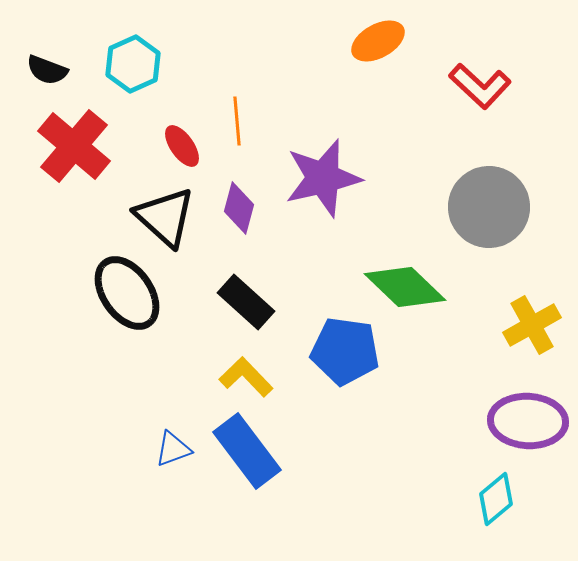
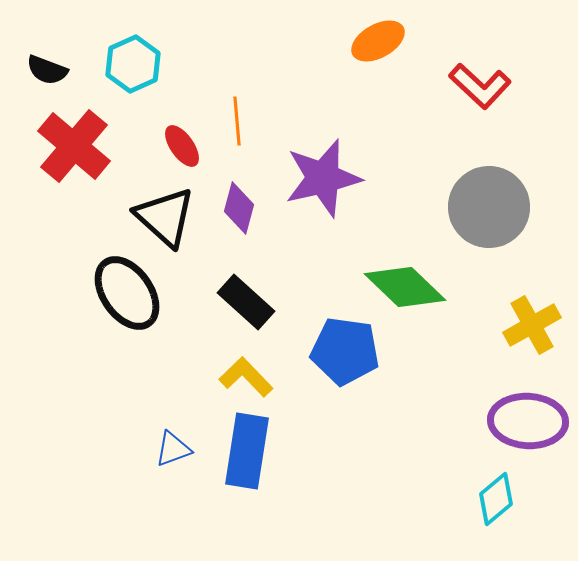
blue rectangle: rotated 46 degrees clockwise
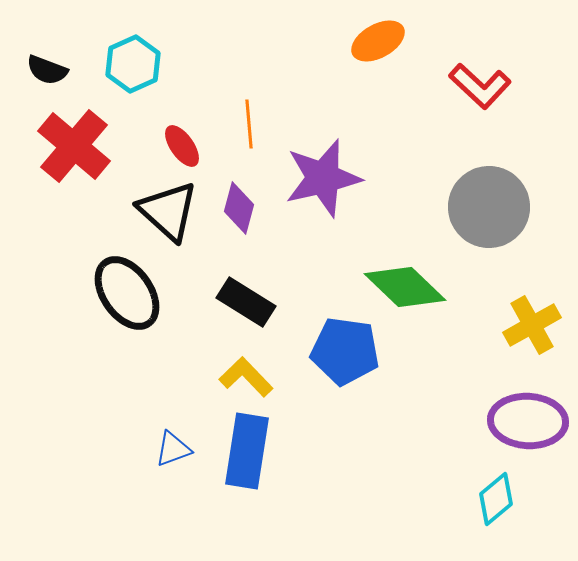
orange line: moved 12 px right, 3 px down
black triangle: moved 3 px right, 6 px up
black rectangle: rotated 10 degrees counterclockwise
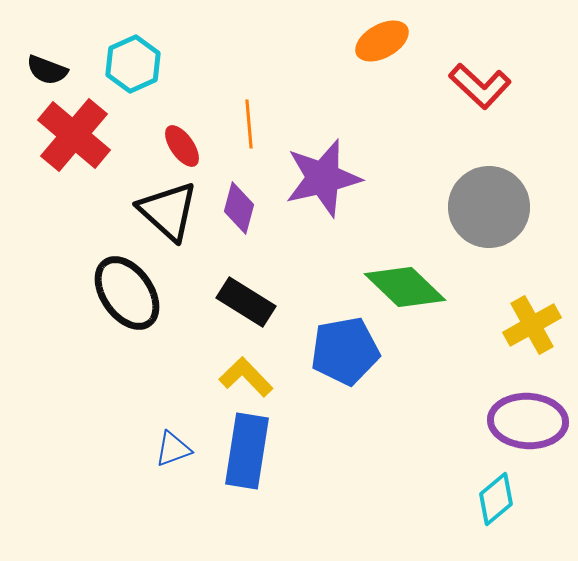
orange ellipse: moved 4 px right
red cross: moved 11 px up
blue pentagon: rotated 18 degrees counterclockwise
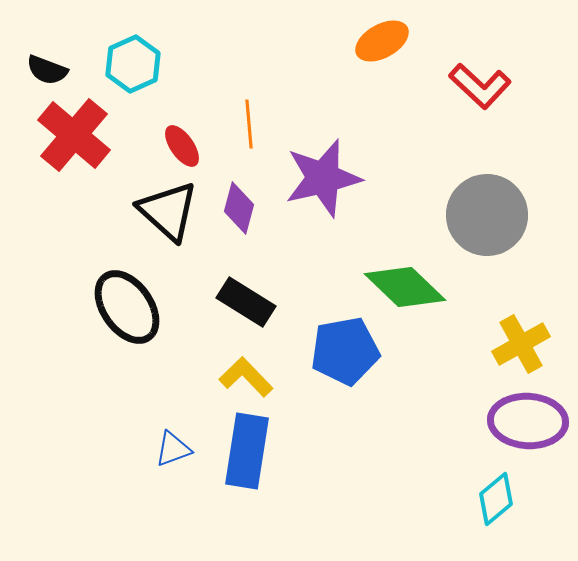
gray circle: moved 2 px left, 8 px down
black ellipse: moved 14 px down
yellow cross: moved 11 px left, 19 px down
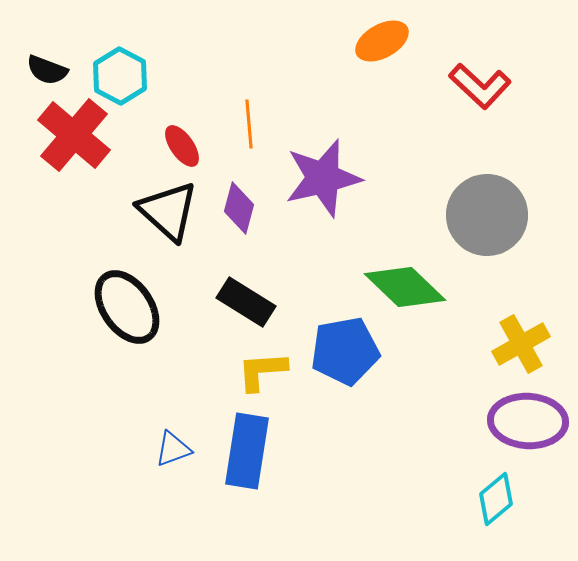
cyan hexagon: moved 13 px left, 12 px down; rotated 8 degrees counterclockwise
yellow L-shape: moved 16 px right, 6 px up; rotated 50 degrees counterclockwise
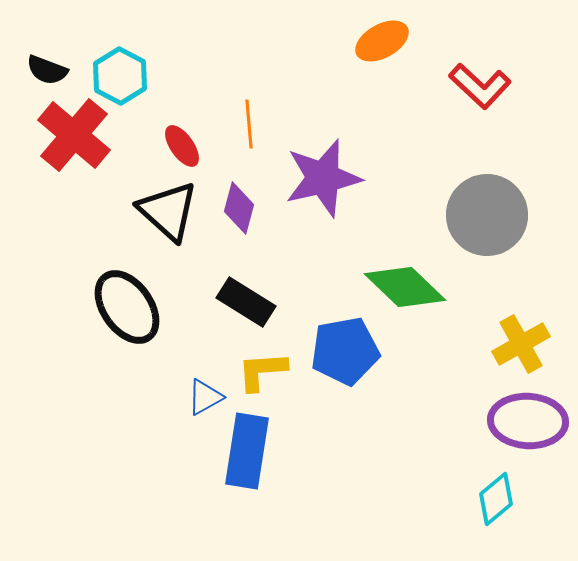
blue triangle: moved 32 px right, 52 px up; rotated 9 degrees counterclockwise
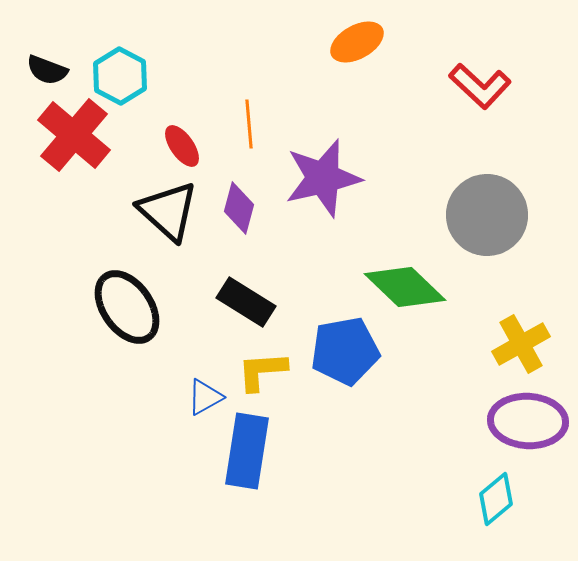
orange ellipse: moved 25 px left, 1 px down
